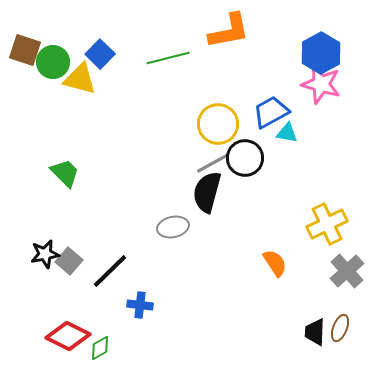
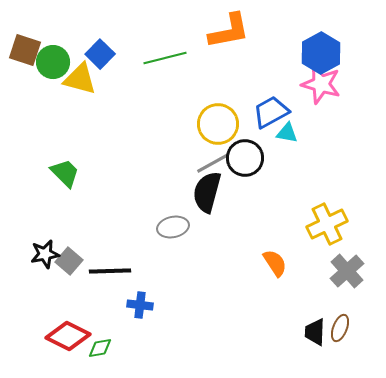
green line: moved 3 px left
black line: rotated 42 degrees clockwise
green diamond: rotated 20 degrees clockwise
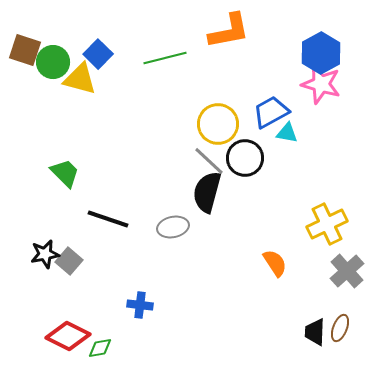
blue square: moved 2 px left
gray line: moved 4 px left, 2 px up; rotated 72 degrees clockwise
black line: moved 2 px left, 52 px up; rotated 21 degrees clockwise
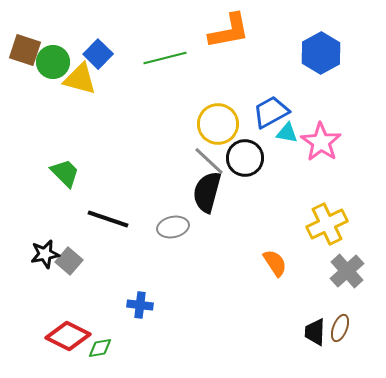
pink star: moved 58 px down; rotated 18 degrees clockwise
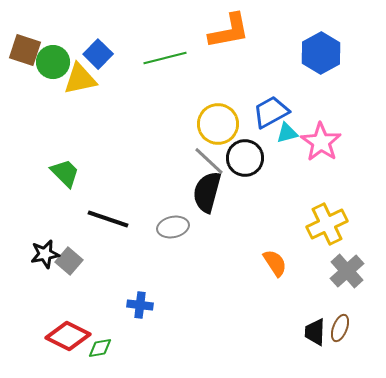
yellow triangle: rotated 27 degrees counterclockwise
cyan triangle: rotated 25 degrees counterclockwise
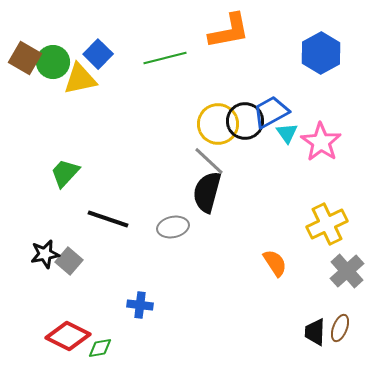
brown square: moved 8 px down; rotated 12 degrees clockwise
cyan triangle: rotated 50 degrees counterclockwise
black circle: moved 37 px up
green trapezoid: rotated 92 degrees counterclockwise
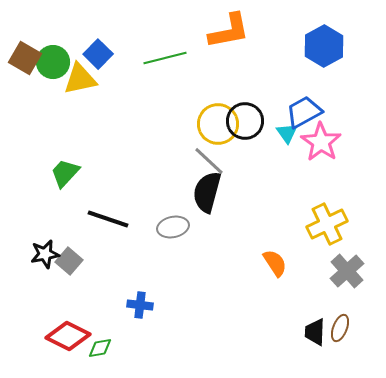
blue hexagon: moved 3 px right, 7 px up
blue trapezoid: moved 33 px right
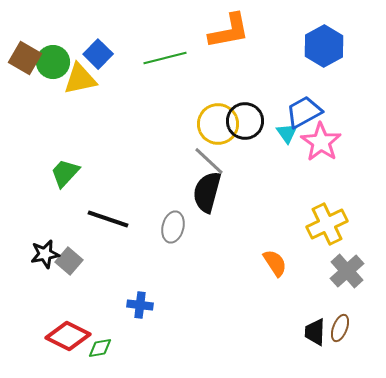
gray ellipse: rotated 64 degrees counterclockwise
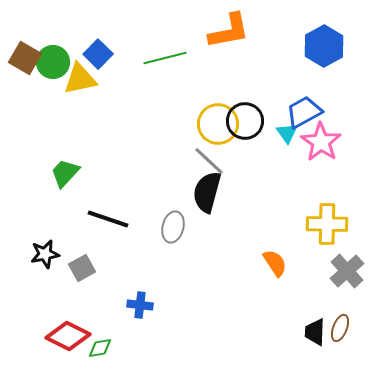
yellow cross: rotated 27 degrees clockwise
gray square: moved 13 px right, 7 px down; rotated 20 degrees clockwise
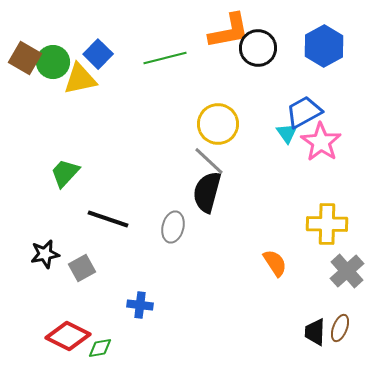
black circle: moved 13 px right, 73 px up
